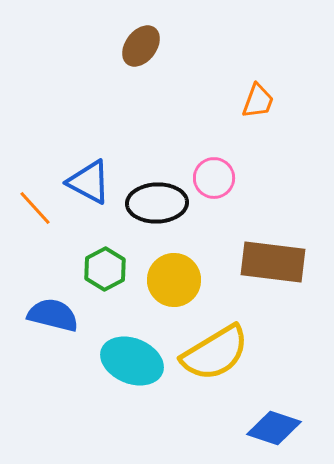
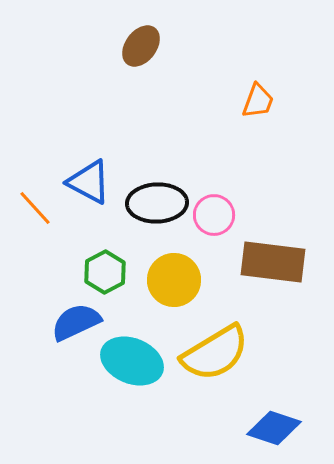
pink circle: moved 37 px down
green hexagon: moved 3 px down
blue semicircle: moved 23 px right, 7 px down; rotated 39 degrees counterclockwise
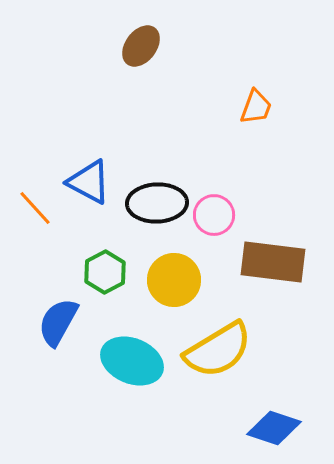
orange trapezoid: moved 2 px left, 6 px down
blue semicircle: moved 18 px left; rotated 36 degrees counterclockwise
yellow semicircle: moved 3 px right, 3 px up
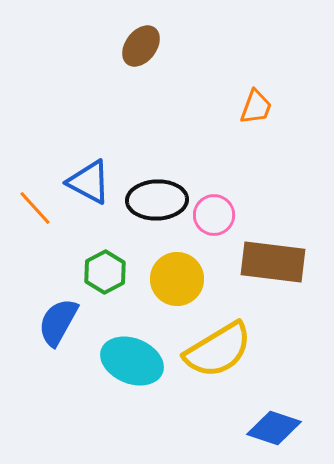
black ellipse: moved 3 px up
yellow circle: moved 3 px right, 1 px up
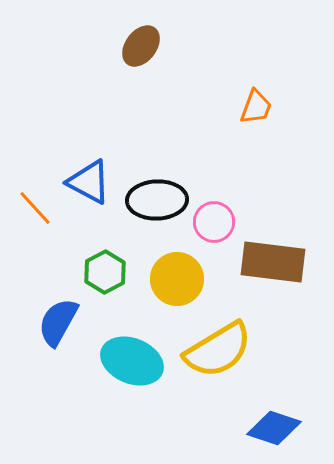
pink circle: moved 7 px down
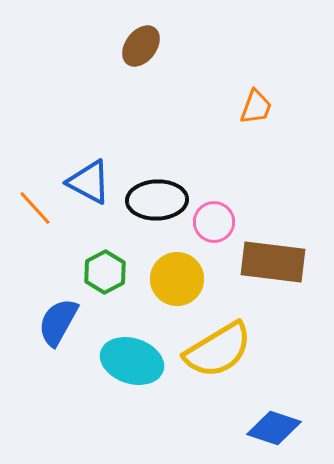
cyan ellipse: rotated 4 degrees counterclockwise
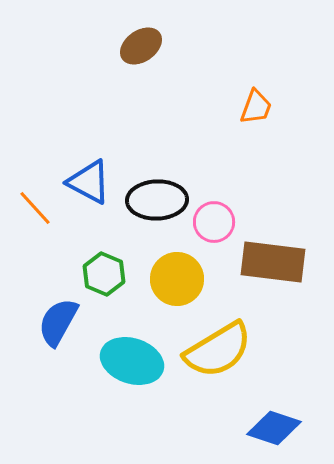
brown ellipse: rotated 18 degrees clockwise
green hexagon: moved 1 px left, 2 px down; rotated 9 degrees counterclockwise
